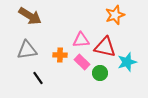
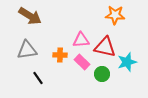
orange star: rotated 24 degrees clockwise
green circle: moved 2 px right, 1 px down
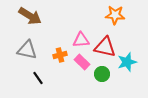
gray triangle: rotated 20 degrees clockwise
orange cross: rotated 16 degrees counterclockwise
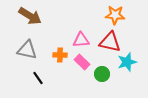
red triangle: moved 5 px right, 5 px up
orange cross: rotated 16 degrees clockwise
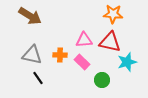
orange star: moved 2 px left, 1 px up
pink triangle: moved 3 px right
gray triangle: moved 5 px right, 5 px down
green circle: moved 6 px down
